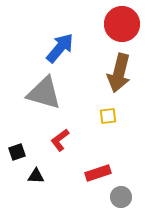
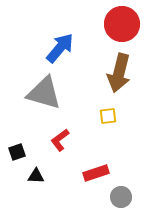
red rectangle: moved 2 px left
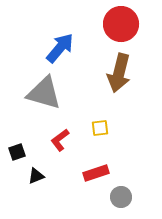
red circle: moved 1 px left
yellow square: moved 8 px left, 12 px down
black triangle: rotated 24 degrees counterclockwise
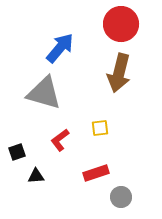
black triangle: rotated 18 degrees clockwise
